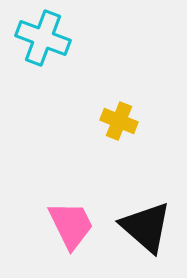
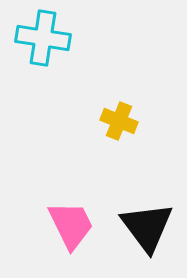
cyan cross: rotated 12 degrees counterclockwise
black triangle: moved 1 px right; rotated 12 degrees clockwise
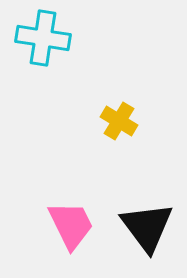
yellow cross: rotated 9 degrees clockwise
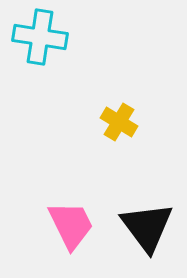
cyan cross: moved 3 px left, 1 px up
yellow cross: moved 1 px down
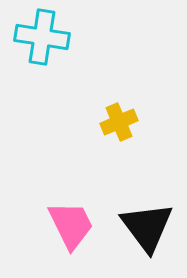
cyan cross: moved 2 px right
yellow cross: rotated 36 degrees clockwise
